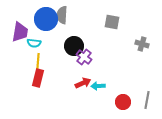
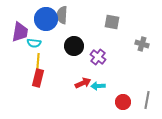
purple cross: moved 14 px right
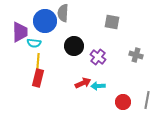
gray semicircle: moved 1 px right, 2 px up
blue circle: moved 1 px left, 2 px down
purple trapezoid: rotated 10 degrees counterclockwise
gray cross: moved 6 px left, 11 px down
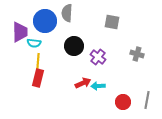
gray semicircle: moved 4 px right
gray cross: moved 1 px right, 1 px up
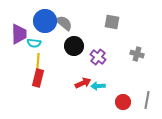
gray semicircle: moved 3 px left, 10 px down; rotated 126 degrees clockwise
purple trapezoid: moved 1 px left, 2 px down
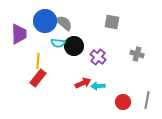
cyan semicircle: moved 24 px right
red rectangle: rotated 24 degrees clockwise
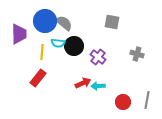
yellow line: moved 4 px right, 9 px up
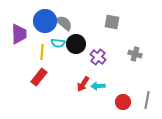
black circle: moved 2 px right, 2 px up
gray cross: moved 2 px left
red rectangle: moved 1 px right, 1 px up
red arrow: moved 1 px down; rotated 147 degrees clockwise
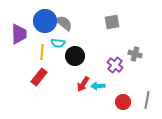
gray square: rotated 21 degrees counterclockwise
black circle: moved 1 px left, 12 px down
purple cross: moved 17 px right, 8 px down
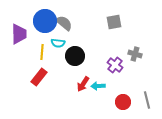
gray square: moved 2 px right
gray line: rotated 24 degrees counterclockwise
